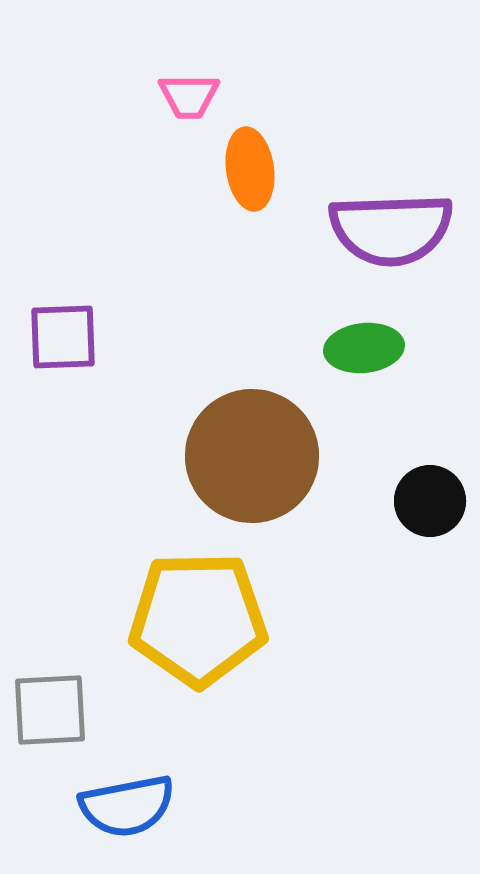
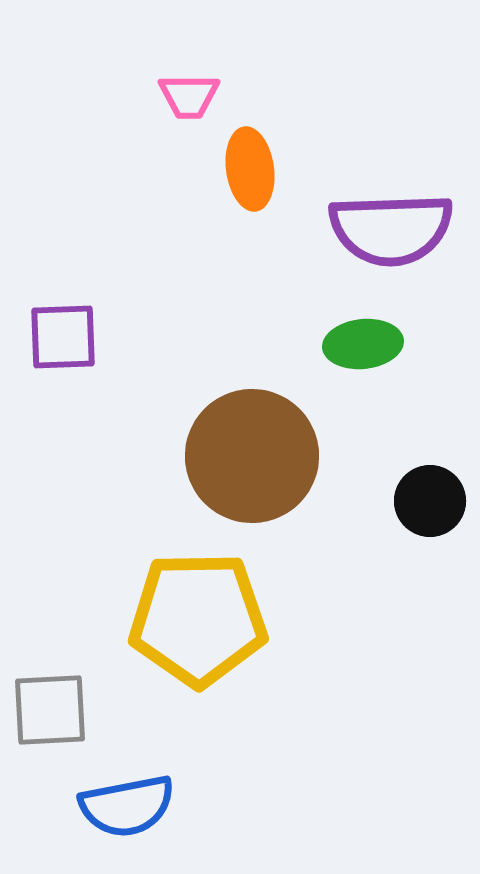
green ellipse: moved 1 px left, 4 px up
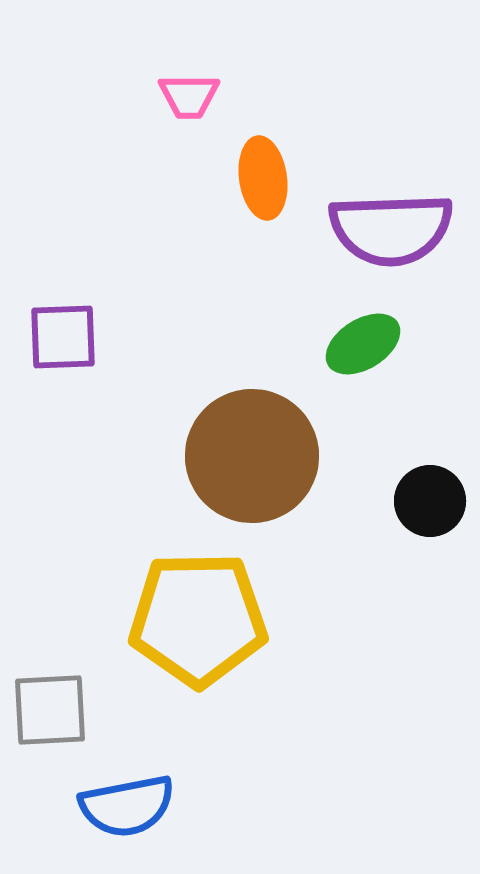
orange ellipse: moved 13 px right, 9 px down
green ellipse: rotated 26 degrees counterclockwise
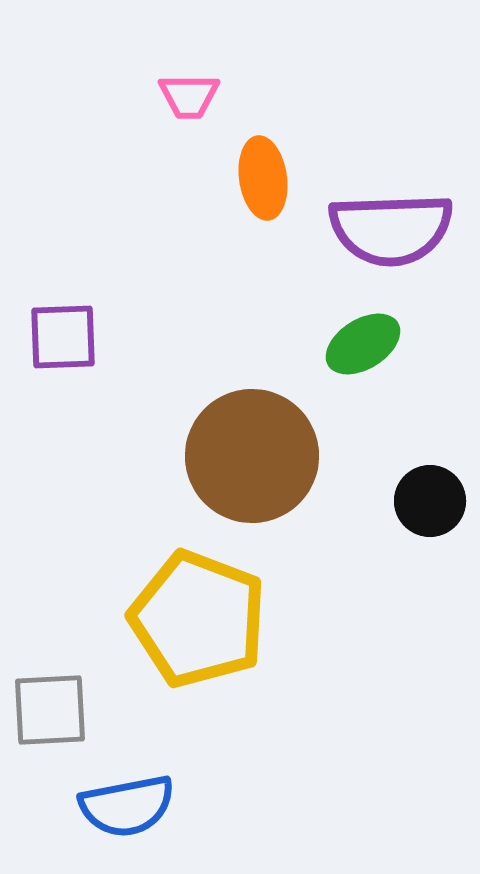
yellow pentagon: rotated 22 degrees clockwise
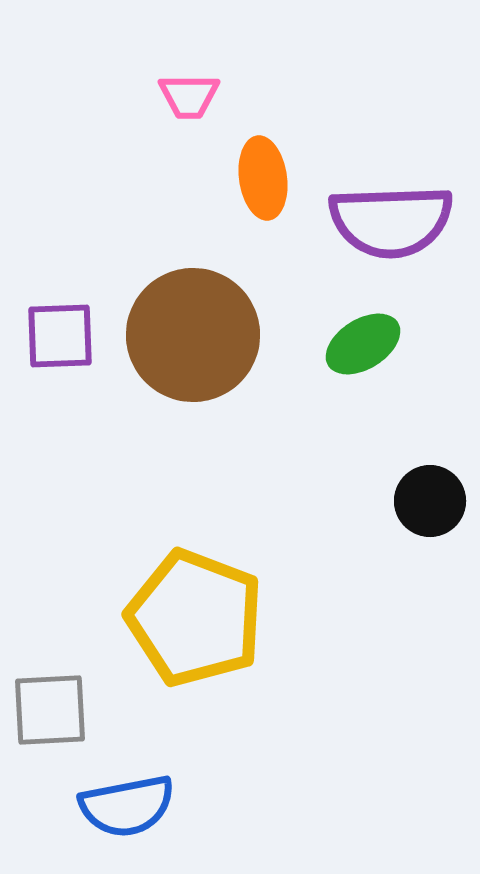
purple semicircle: moved 8 px up
purple square: moved 3 px left, 1 px up
brown circle: moved 59 px left, 121 px up
yellow pentagon: moved 3 px left, 1 px up
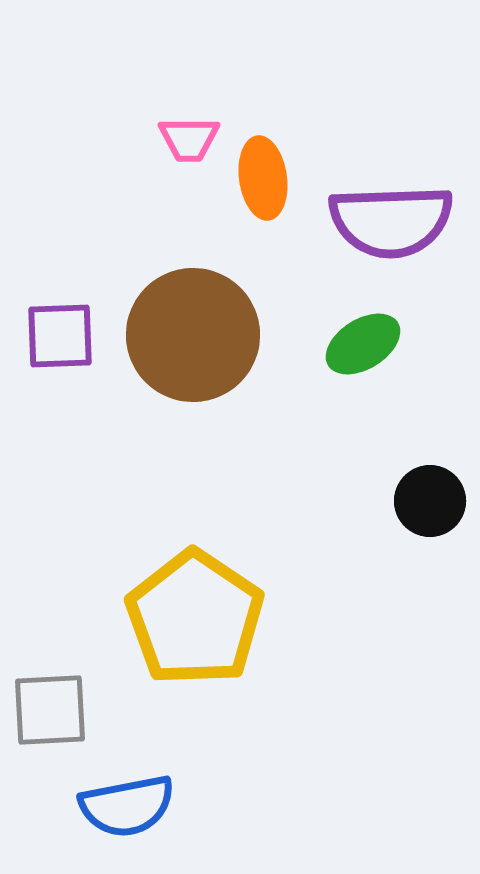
pink trapezoid: moved 43 px down
yellow pentagon: rotated 13 degrees clockwise
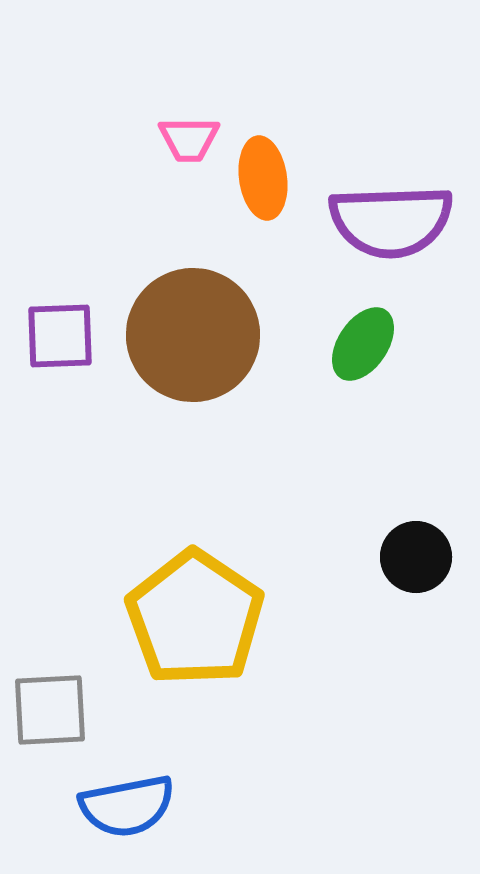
green ellipse: rotated 24 degrees counterclockwise
black circle: moved 14 px left, 56 px down
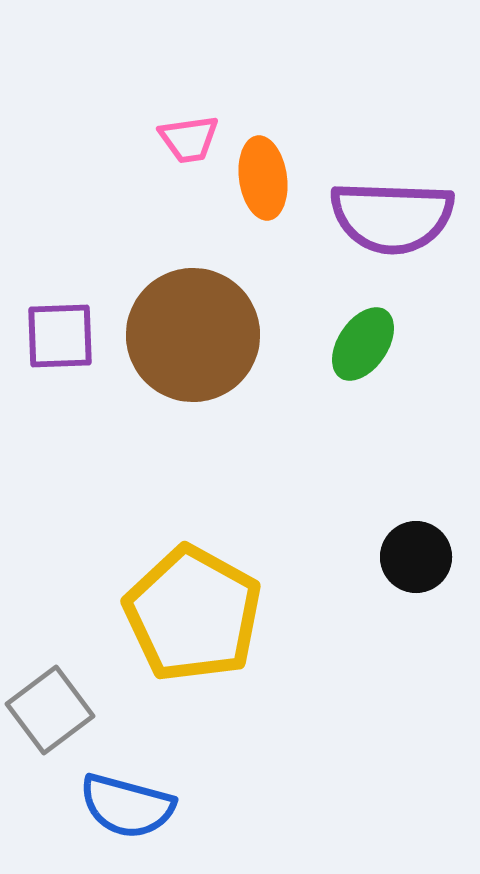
pink trapezoid: rotated 8 degrees counterclockwise
purple semicircle: moved 1 px right, 4 px up; rotated 4 degrees clockwise
yellow pentagon: moved 2 px left, 4 px up; rotated 5 degrees counterclockwise
gray square: rotated 34 degrees counterclockwise
blue semicircle: rotated 26 degrees clockwise
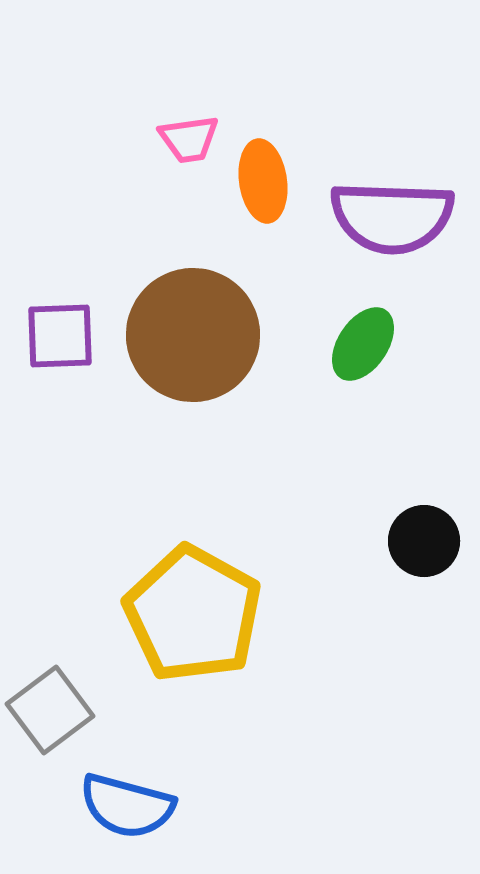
orange ellipse: moved 3 px down
black circle: moved 8 px right, 16 px up
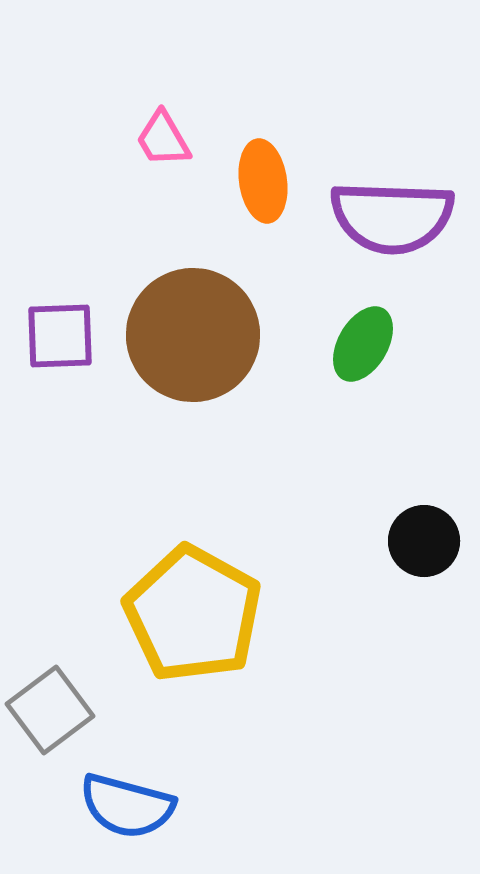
pink trapezoid: moved 26 px left; rotated 68 degrees clockwise
green ellipse: rotated 4 degrees counterclockwise
